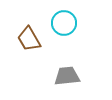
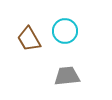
cyan circle: moved 1 px right, 8 px down
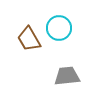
cyan circle: moved 6 px left, 3 px up
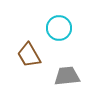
brown trapezoid: moved 16 px down
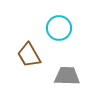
gray trapezoid: rotated 8 degrees clockwise
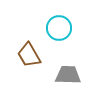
gray trapezoid: moved 1 px right, 1 px up
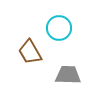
brown trapezoid: moved 1 px right, 3 px up
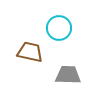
brown trapezoid: rotated 132 degrees clockwise
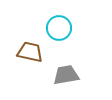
gray trapezoid: moved 2 px left; rotated 12 degrees counterclockwise
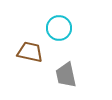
gray trapezoid: rotated 92 degrees counterclockwise
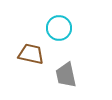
brown trapezoid: moved 1 px right, 2 px down
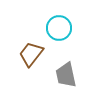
brown trapezoid: rotated 64 degrees counterclockwise
